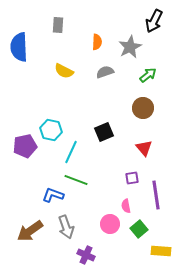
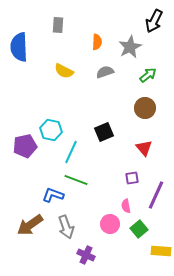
brown circle: moved 2 px right
purple line: rotated 32 degrees clockwise
brown arrow: moved 6 px up
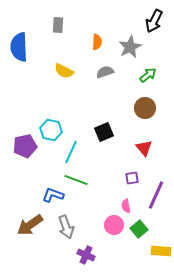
pink circle: moved 4 px right, 1 px down
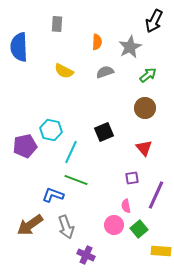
gray rectangle: moved 1 px left, 1 px up
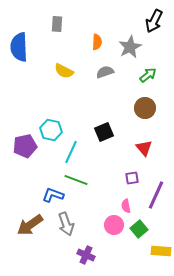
gray arrow: moved 3 px up
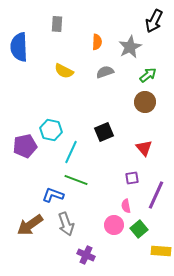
brown circle: moved 6 px up
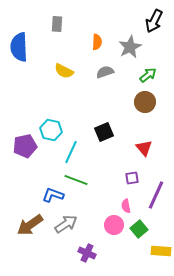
gray arrow: rotated 105 degrees counterclockwise
purple cross: moved 1 px right, 2 px up
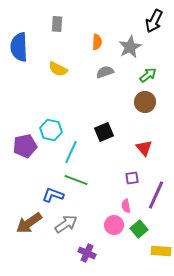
yellow semicircle: moved 6 px left, 2 px up
brown arrow: moved 1 px left, 2 px up
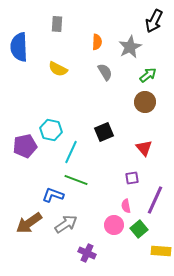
gray semicircle: rotated 78 degrees clockwise
purple line: moved 1 px left, 5 px down
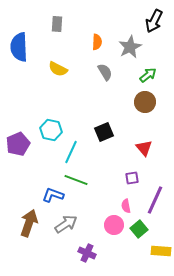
purple pentagon: moved 7 px left, 2 px up; rotated 10 degrees counterclockwise
brown arrow: rotated 144 degrees clockwise
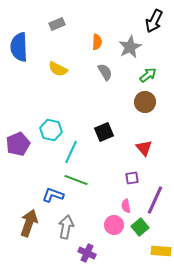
gray rectangle: rotated 63 degrees clockwise
gray arrow: moved 3 px down; rotated 45 degrees counterclockwise
green square: moved 1 px right, 2 px up
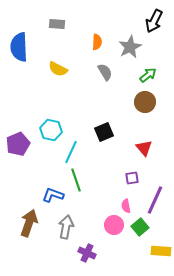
gray rectangle: rotated 28 degrees clockwise
green line: rotated 50 degrees clockwise
